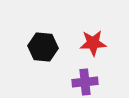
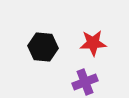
purple cross: rotated 15 degrees counterclockwise
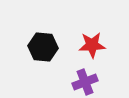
red star: moved 1 px left, 2 px down
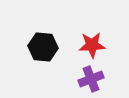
purple cross: moved 6 px right, 3 px up
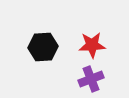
black hexagon: rotated 8 degrees counterclockwise
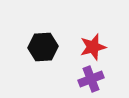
red star: moved 1 px right, 2 px down; rotated 12 degrees counterclockwise
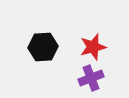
purple cross: moved 1 px up
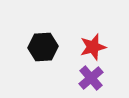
purple cross: rotated 20 degrees counterclockwise
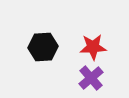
red star: rotated 12 degrees clockwise
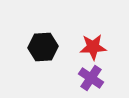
purple cross: rotated 15 degrees counterclockwise
